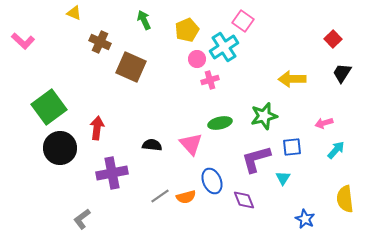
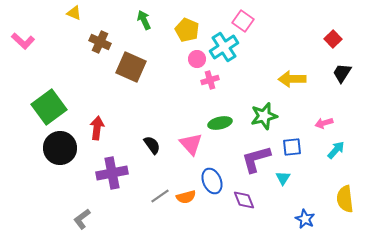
yellow pentagon: rotated 25 degrees counterclockwise
black semicircle: rotated 48 degrees clockwise
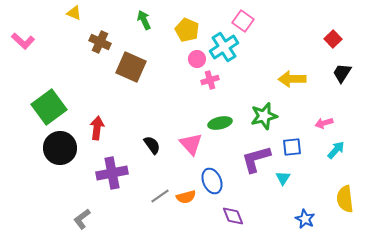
purple diamond: moved 11 px left, 16 px down
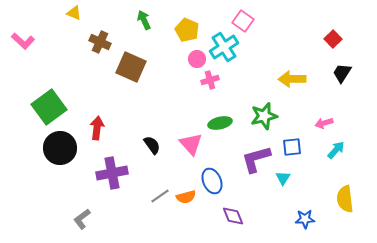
blue star: rotated 30 degrees counterclockwise
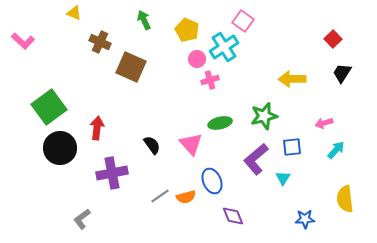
purple L-shape: rotated 24 degrees counterclockwise
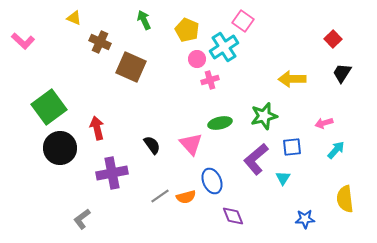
yellow triangle: moved 5 px down
red arrow: rotated 20 degrees counterclockwise
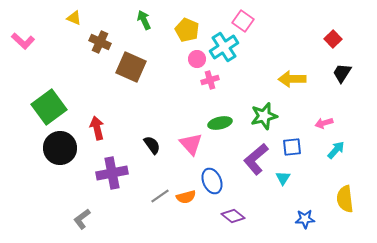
purple diamond: rotated 30 degrees counterclockwise
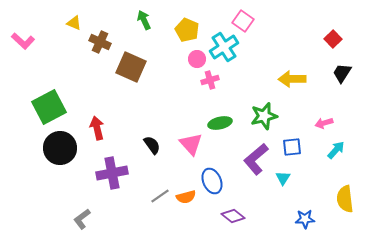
yellow triangle: moved 5 px down
green square: rotated 8 degrees clockwise
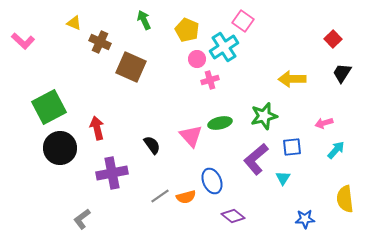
pink triangle: moved 8 px up
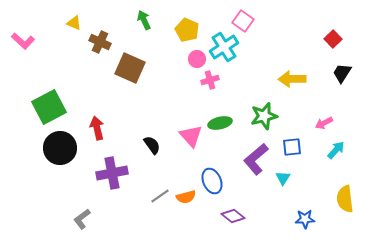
brown square: moved 1 px left, 1 px down
pink arrow: rotated 12 degrees counterclockwise
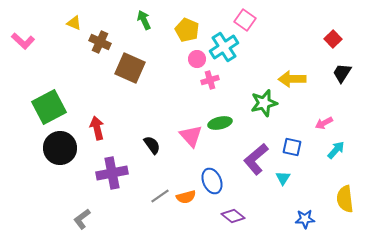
pink square: moved 2 px right, 1 px up
green star: moved 13 px up
blue square: rotated 18 degrees clockwise
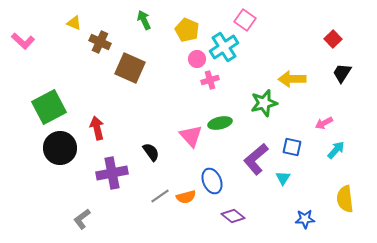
black semicircle: moved 1 px left, 7 px down
